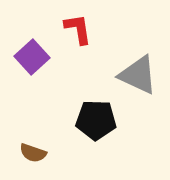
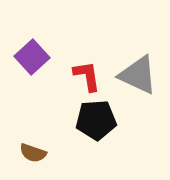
red L-shape: moved 9 px right, 47 px down
black pentagon: rotated 6 degrees counterclockwise
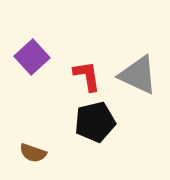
black pentagon: moved 1 px left, 2 px down; rotated 9 degrees counterclockwise
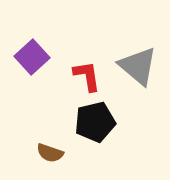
gray triangle: moved 9 px up; rotated 15 degrees clockwise
brown semicircle: moved 17 px right
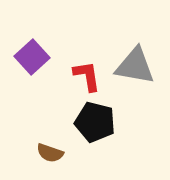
gray triangle: moved 3 px left; rotated 30 degrees counterclockwise
black pentagon: rotated 27 degrees clockwise
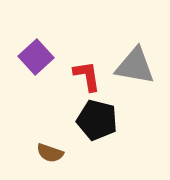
purple square: moved 4 px right
black pentagon: moved 2 px right, 2 px up
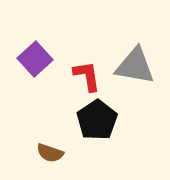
purple square: moved 1 px left, 2 px down
black pentagon: rotated 24 degrees clockwise
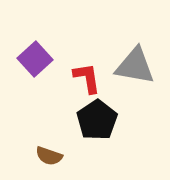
red L-shape: moved 2 px down
brown semicircle: moved 1 px left, 3 px down
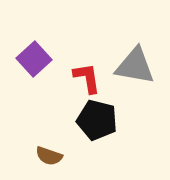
purple square: moved 1 px left
black pentagon: rotated 24 degrees counterclockwise
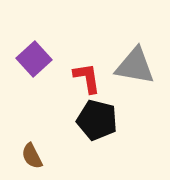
brown semicircle: moved 17 px left; rotated 44 degrees clockwise
